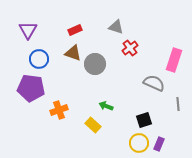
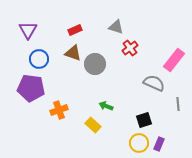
pink rectangle: rotated 20 degrees clockwise
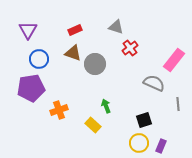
purple pentagon: rotated 16 degrees counterclockwise
green arrow: rotated 48 degrees clockwise
purple rectangle: moved 2 px right, 2 px down
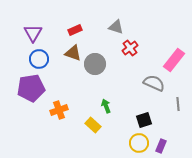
purple triangle: moved 5 px right, 3 px down
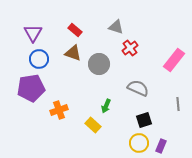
red rectangle: rotated 64 degrees clockwise
gray circle: moved 4 px right
gray semicircle: moved 16 px left, 5 px down
green arrow: rotated 136 degrees counterclockwise
